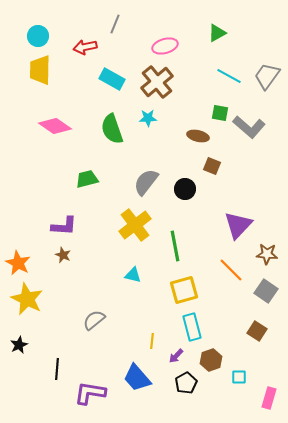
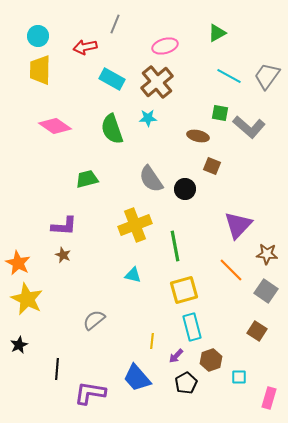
gray semicircle at (146, 182): moved 5 px right, 3 px up; rotated 72 degrees counterclockwise
yellow cross at (135, 225): rotated 16 degrees clockwise
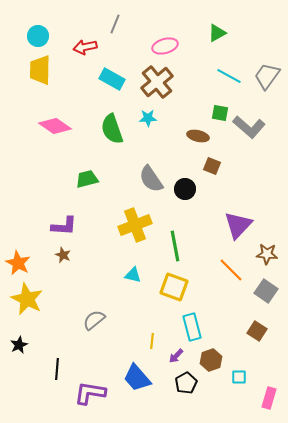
yellow square at (184, 290): moved 10 px left, 3 px up; rotated 36 degrees clockwise
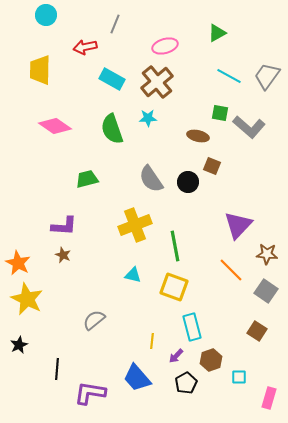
cyan circle at (38, 36): moved 8 px right, 21 px up
black circle at (185, 189): moved 3 px right, 7 px up
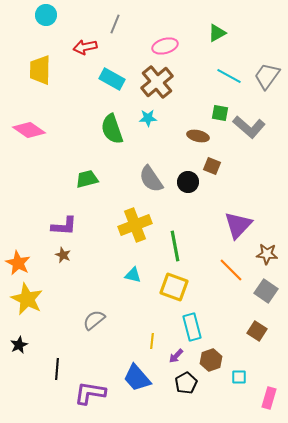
pink diamond at (55, 126): moved 26 px left, 4 px down
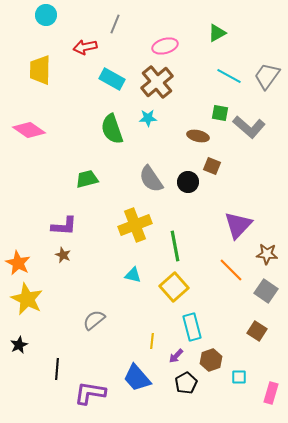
yellow square at (174, 287): rotated 28 degrees clockwise
pink rectangle at (269, 398): moved 2 px right, 5 px up
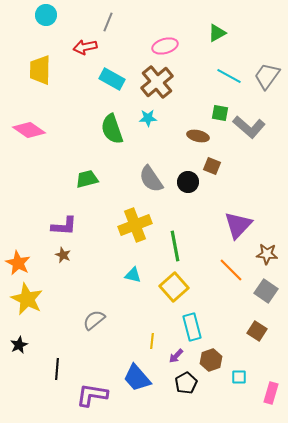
gray line at (115, 24): moved 7 px left, 2 px up
purple L-shape at (90, 393): moved 2 px right, 2 px down
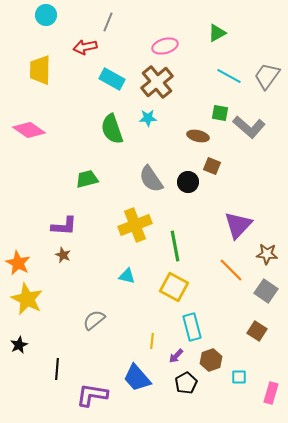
cyan triangle at (133, 275): moved 6 px left, 1 px down
yellow square at (174, 287): rotated 20 degrees counterclockwise
